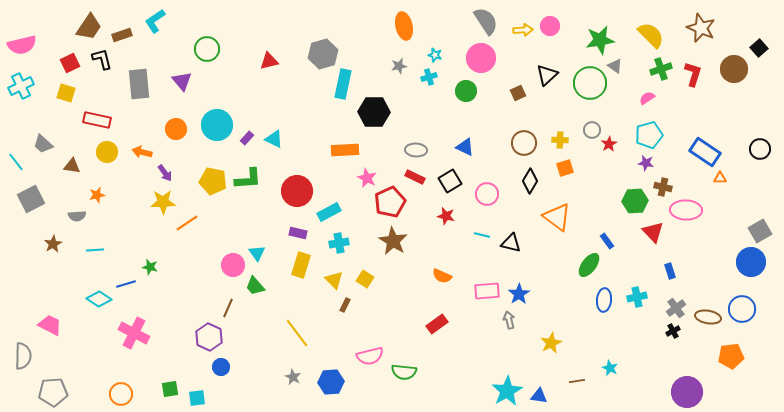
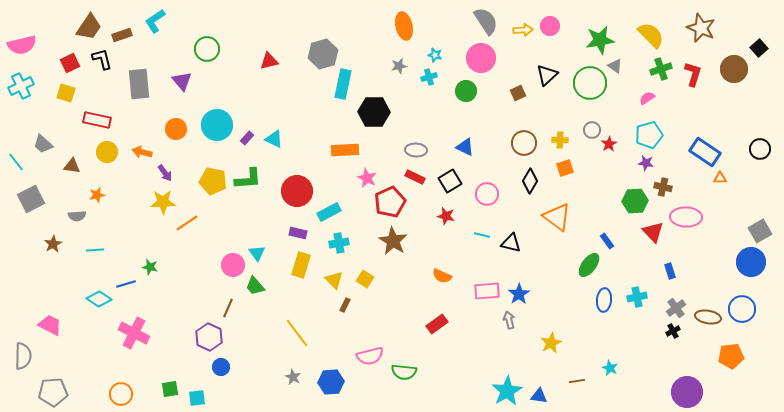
pink ellipse at (686, 210): moved 7 px down
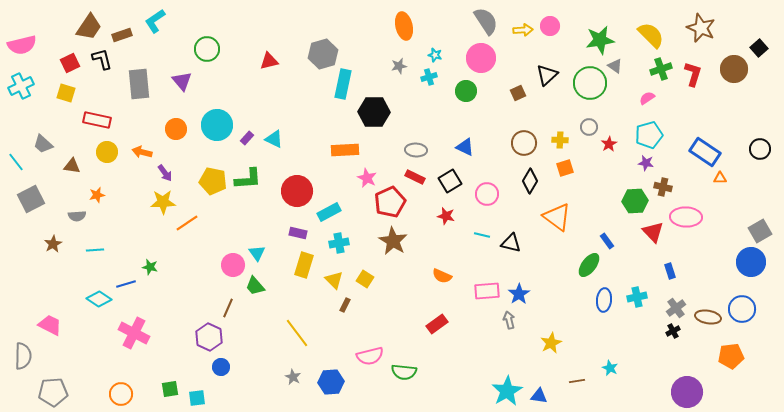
gray circle at (592, 130): moved 3 px left, 3 px up
yellow rectangle at (301, 265): moved 3 px right
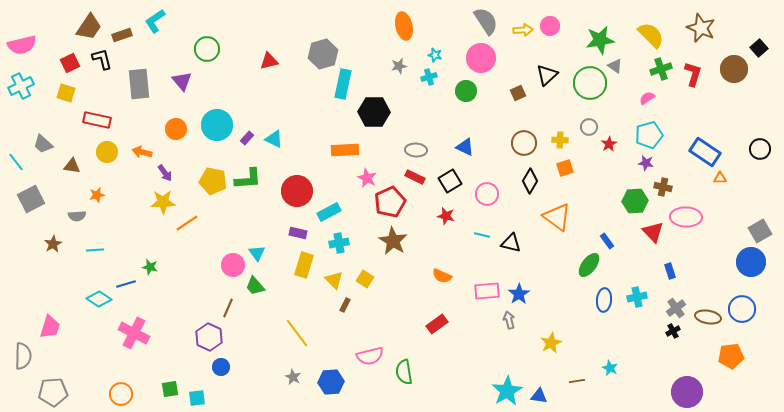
pink trapezoid at (50, 325): moved 2 px down; rotated 80 degrees clockwise
green semicircle at (404, 372): rotated 75 degrees clockwise
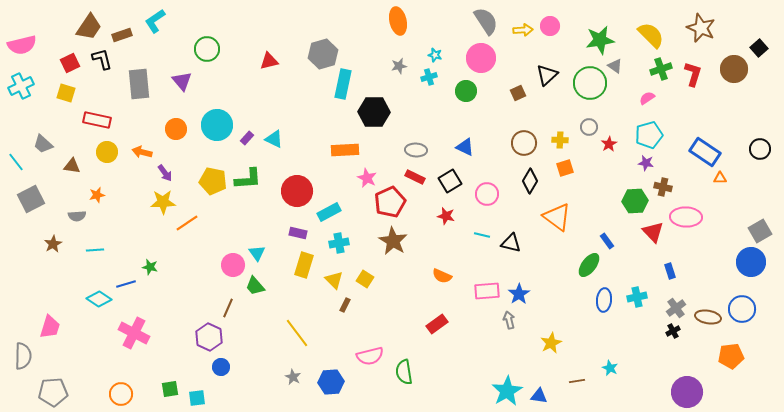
orange ellipse at (404, 26): moved 6 px left, 5 px up
